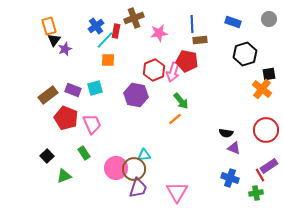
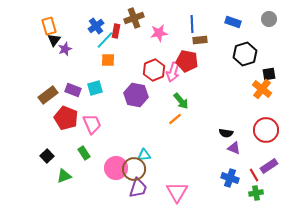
red line at (260, 175): moved 6 px left
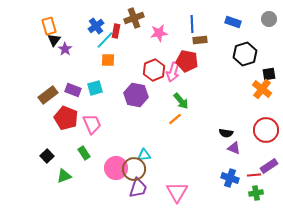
purple star at (65, 49): rotated 16 degrees counterclockwise
red line at (254, 175): rotated 64 degrees counterclockwise
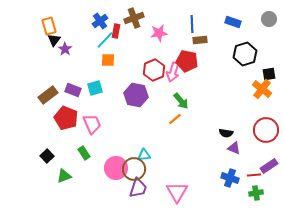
blue cross at (96, 26): moved 4 px right, 5 px up
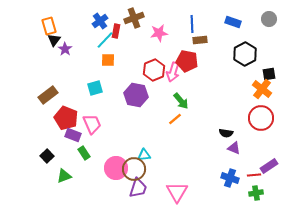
black hexagon at (245, 54): rotated 10 degrees counterclockwise
purple rectangle at (73, 90): moved 45 px down
red circle at (266, 130): moved 5 px left, 12 px up
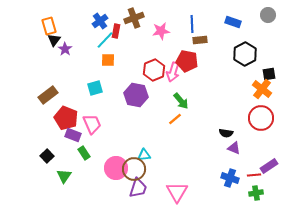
gray circle at (269, 19): moved 1 px left, 4 px up
pink star at (159, 33): moved 2 px right, 2 px up
green triangle at (64, 176): rotated 35 degrees counterclockwise
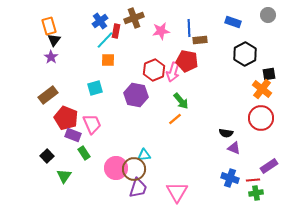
blue line at (192, 24): moved 3 px left, 4 px down
purple star at (65, 49): moved 14 px left, 8 px down
red line at (254, 175): moved 1 px left, 5 px down
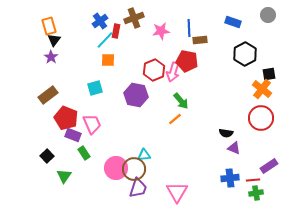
blue cross at (230, 178): rotated 24 degrees counterclockwise
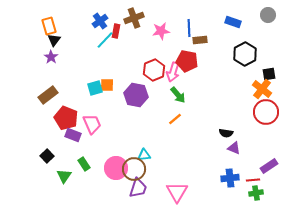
orange square at (108, 60): moved 1 px left, 25 px down
green arrow at (181, 101): moved 3 px left, 6 px up
red circle at (261, 118): moved 5 px right, 6 px up
green rectangle at (84, 153): moved 11 px down
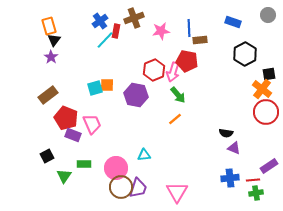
black square at (47, 156): rotated 16 degrees clockwise
green rectangle at (84, 164): rotated 56 degrees counterclockwise
brown circle at (134, 169): moved 13 px left, 18 px down
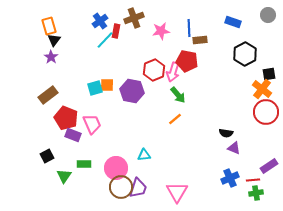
purple hexagon at (136, 95): moved 4 px left, 4 px up
blue cross at (230, 178): rotated 18 degrees counterclockwise
